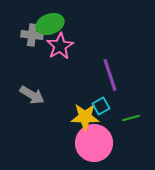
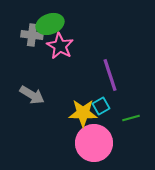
pink star: rotated 12 degrees counterclockwise
yellow star: moved 2 px left, 4 px up
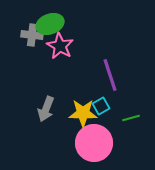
gray arrow: moved 14 px right, 14 px down; rotated 80 degrees clockwise
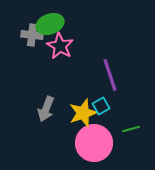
yellow star: rotated 20 degrees counterclockwise
green line: moved 11 px down
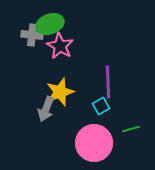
purple line: moved 2 px left, 7 px down; rotated 16 degrees clockwise
yellow star: moved 23 px left, 21 px up
